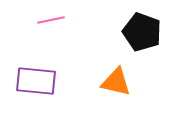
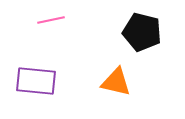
black pentagon: rotated 6 degrees counterclockwise
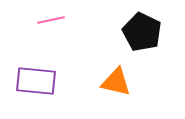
black pentagon: rotated 12 degrees clockwise
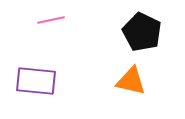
orange triangle: moved 15 px right, 1 px up
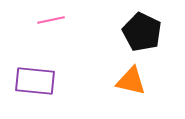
purple rectangle: moved 1 px left
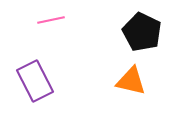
purple rectangle: rotated 57 degrees clockwise
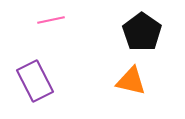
black pentagon: rotated 9 degrees clockwise
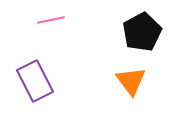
black pentagon: rotated 9 degrees clockwise
orange triangle: rotated 40 degrees clockwise
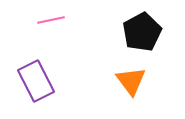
purple rectangle: moved 1 px right
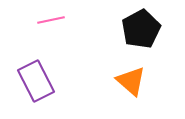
black pentagon: moved 1 px left, 3 px up
orange triangle: rotated 12 degrees counterclockwise
